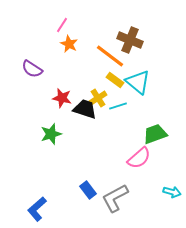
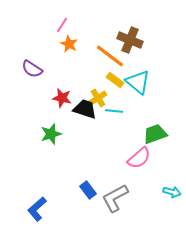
cyan line: moved 4 px left, 5 px down; rotated 24 degrees clockwise
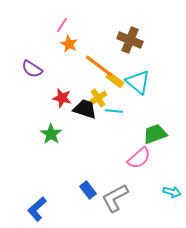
orange line: moved 11 px left, 10 px down
green star: rotated 20 degrees counterclockwise
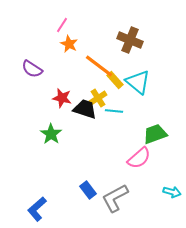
yellow rectangle: rotated 12 degrees clockwise
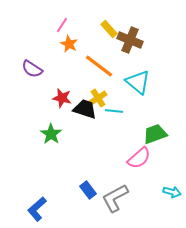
yellow rectangle: moved 6 px left, 51 px up
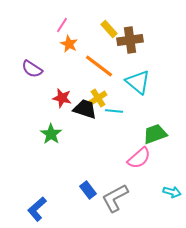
brown cross: rotated 30 degrees counterclockwise
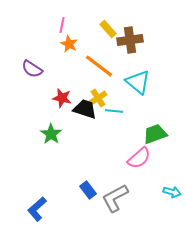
pink line: rotated 21 degrees counterclockwise
yellow rectangle: moved 1 px left
